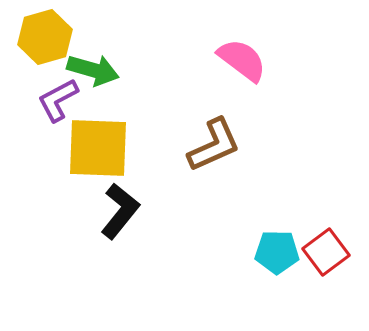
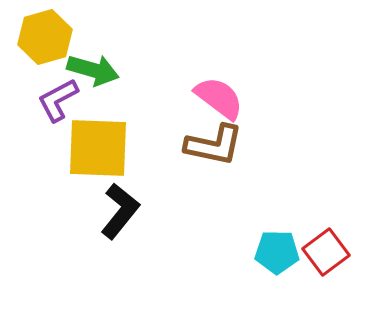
pink semicircle: moved 23 px left, 38 px down
brown L-shape: rotated 36 degrees clockwise
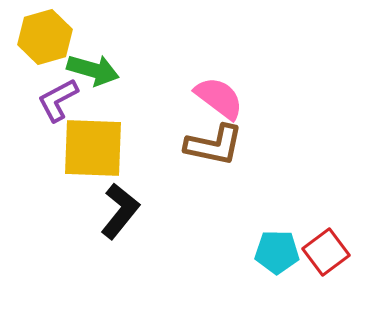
yellow square: moved 5 px left
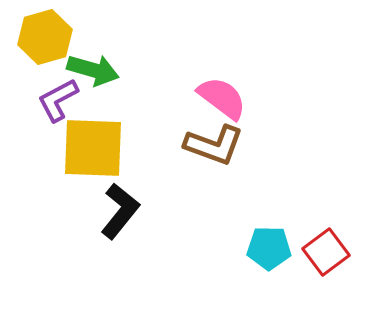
pink semicircle: moved 3 px right
brown L-shape: rotated 8 degrees clockwise
cyan pentagon: moved 8 px left, 4 px up
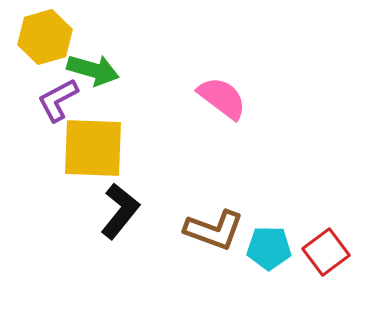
brown L-shape: moved 85 px down
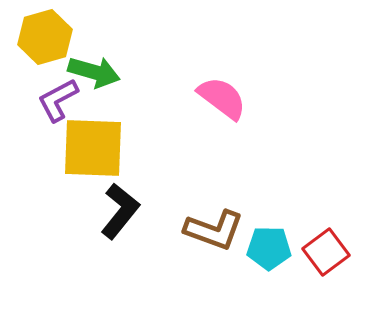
green arrow: moved 1 px right, 2 px down
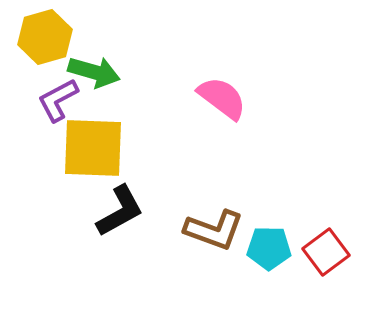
black L-shape: rotated 22 degrees clockwise
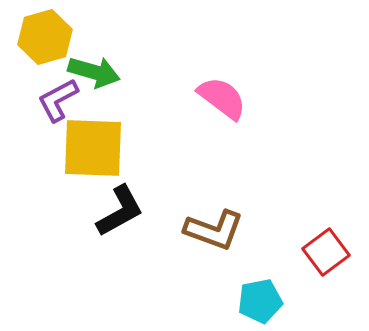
cyan pentagon: moved 9 px left, 53 px down; rotated 12 degrees counterclockwise
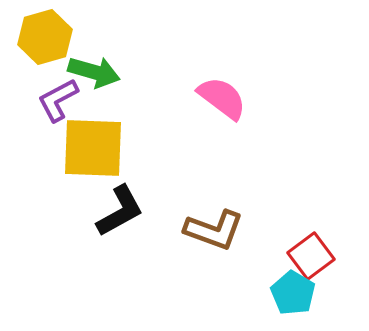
red square: moved 15 px left, 4 px down
cyan pentagon: moved 33 px right, 8 px up; rotated 30 degrees counterclockwise
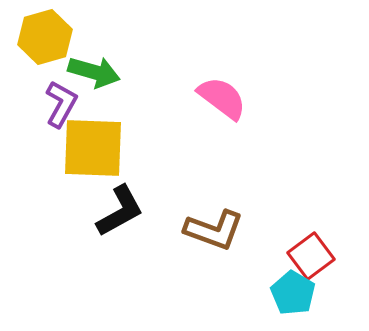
purple L-shape: moved 3 px right, 4 px down; rotated 147 degrees clockwise
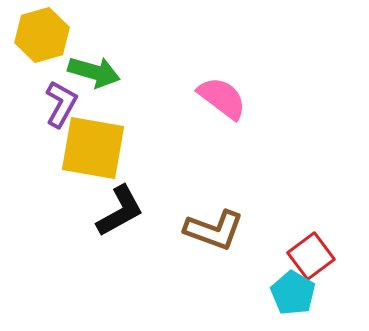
yellow hexagon: moved 3 px left, 2 px up
yellow square: rotated 8 degrees clockwise
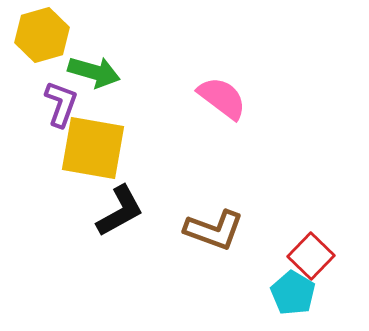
purple L-shape: rotated 9 degrees counterclockwise
red square: rotated 9 degrees counterclockwise
